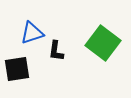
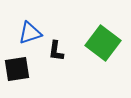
blue triangle: moved 2 px left
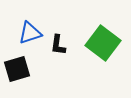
black L-shape: moved 2 px right, 6 px up
black square: rotated 8 degrees counterclockwise
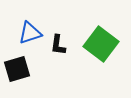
green square: moved 2 px left, 1 px down
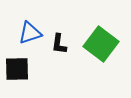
black L-shape: moved 1 px right, 1 px up
black square: rotated 16 degrees clockwise
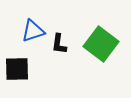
blue triangle: moved 3 px right, 2 px up
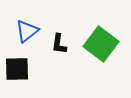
blue triangle: moved 6 px left; rotated 20 degrees counterclockwise
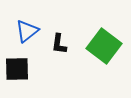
green square: moved 3 px right, 2 px down
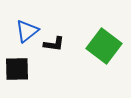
black L-shape: moved 5 px left; rotated 90 degrees counterclockwise
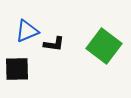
blue triangle: rotated 15 degrees clockwise
